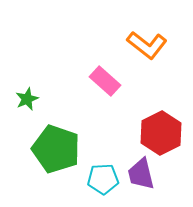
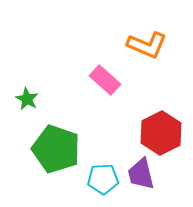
orange L-shape: rotated 15 degrees counterclockwise
pink rectangle: moved 1 px up
green star: rotated 20 degrees counterclockwise
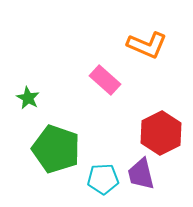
green star: moved 1 px right, 1 px up
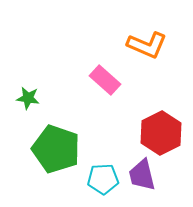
green star: rotated 20 degrees counterclockwise
purple trapezoid: moved 1 px right, 1 px down
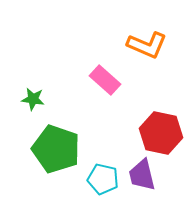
green star: moved 5 px right, 1 px down
red hexagon: rotated 21 degrees counterclockwise
cyan pentagon: rotated 16 degrees clockwise
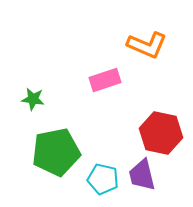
pink rectangle: rotated 60 degrees counterclockwise
green pentagon: moved 3 px down; rotated 30 degrees counterclockwise
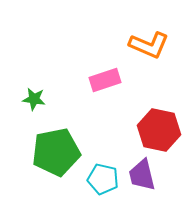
orange L-shape: moved 2 px right
green star: moved 1 px right
red hexagon: moved 2 px left, 3 px up
